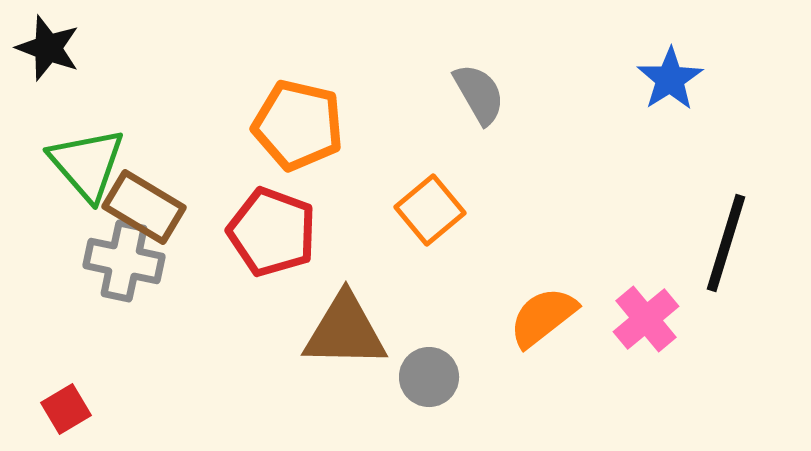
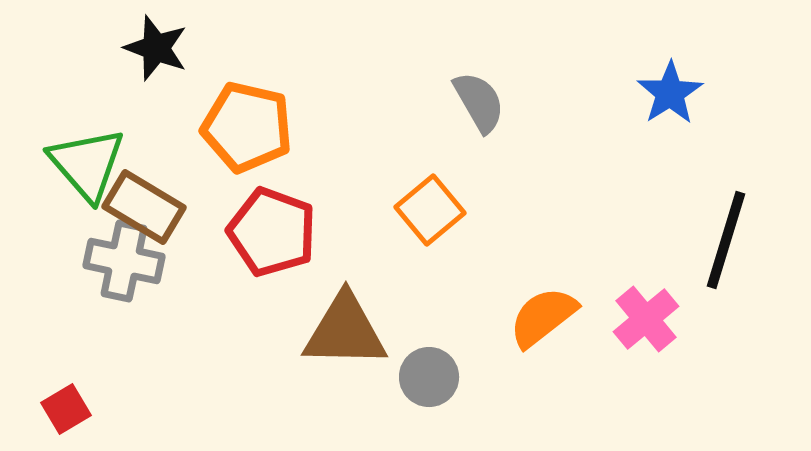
black star: moved 108 px right
blue star: moved 14 px down
gray semicircle: moved 8 px down
orange pentagon: moved 51 px left, 2 px down
black line: moved 3 px up
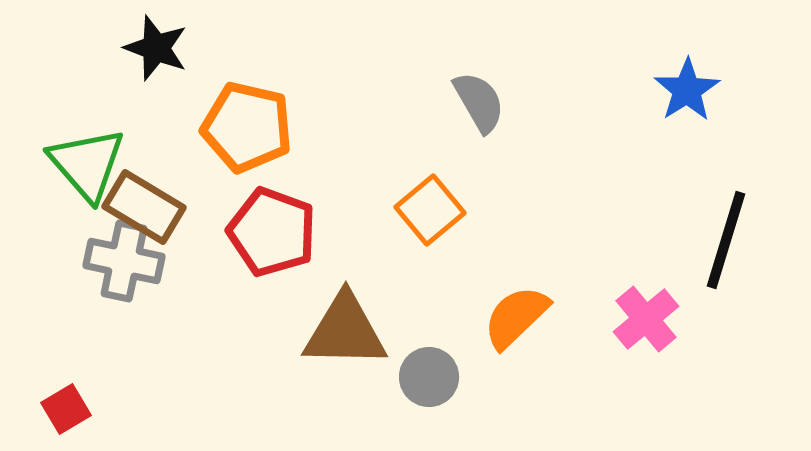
blue star: moved 17 px right, 3 px up
orange semicircle: moved 27 px left; rotated 6 degrees counterclockwise
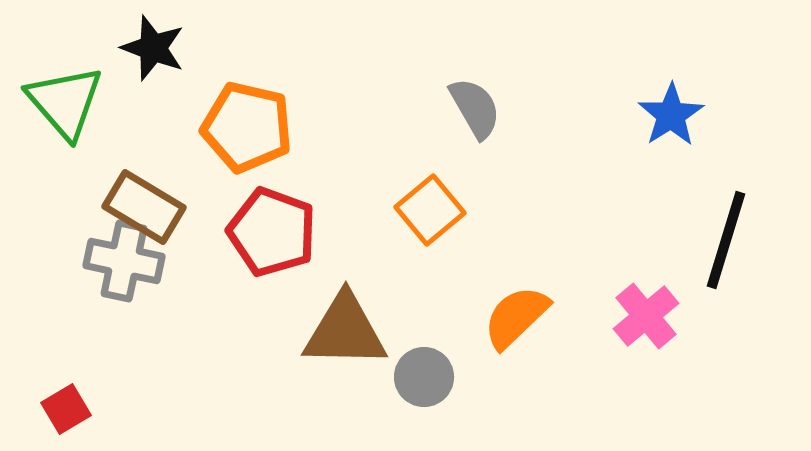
black star: moved 3 px left
blue star: moved 16 px left, 25 px down
gray semicircle: moved 4 px left, 6 px down
green triangle: moved 22 px left, 62 px up
pink cross: moved 3 px up
gray circle: moved 5 px left
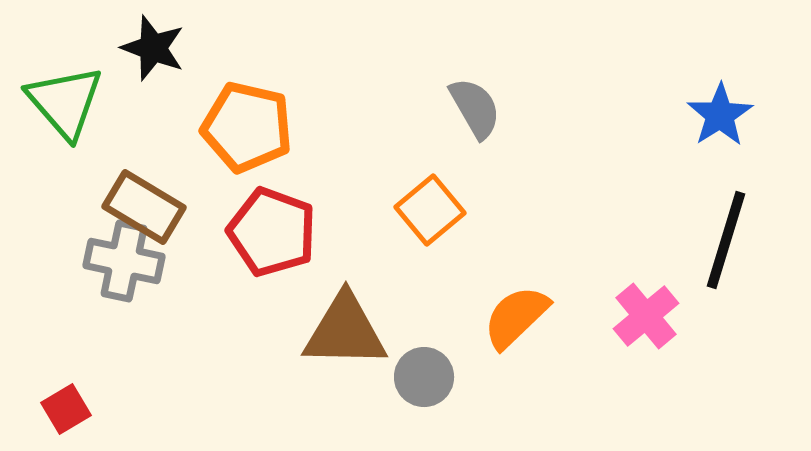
blue star: moved 49 px right
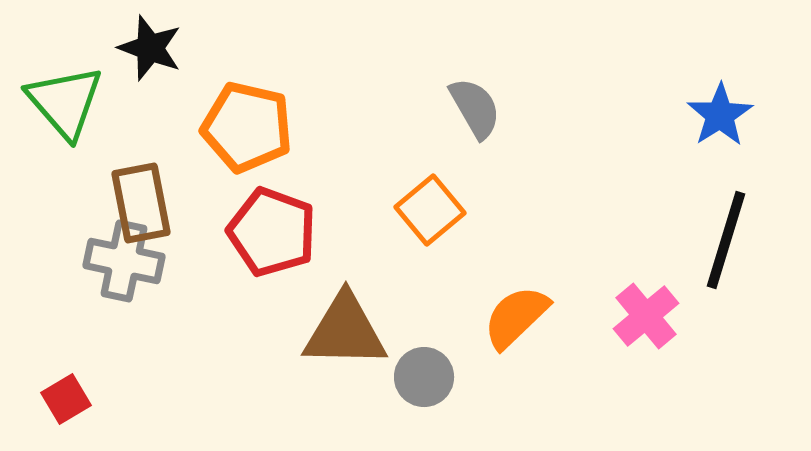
black star: moved 3 px left
brown rectangle: moved 3 px left, 4 px up; rotated 48 degrees clockwise
red square: moved 10 px up
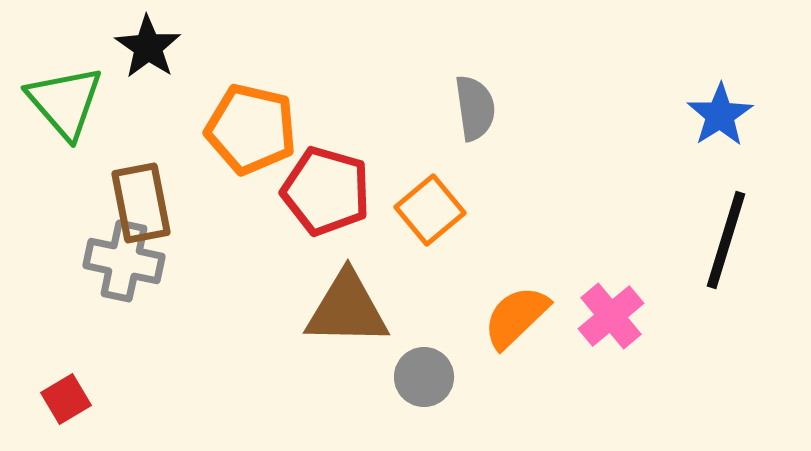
black star: moved 2 px left, 1 px up; rotated 14 degrees clockwise
gray semicircle: rotated 22 degrees clockwise
orange pentagon: moved 4 px right, 2 px down
red pentagon: moved 54 px right, 41 px up; rotated 4 degrees counterclockwise
pink cross: moved 35 px left
brown triangle: moved 2 px right, 22 px up
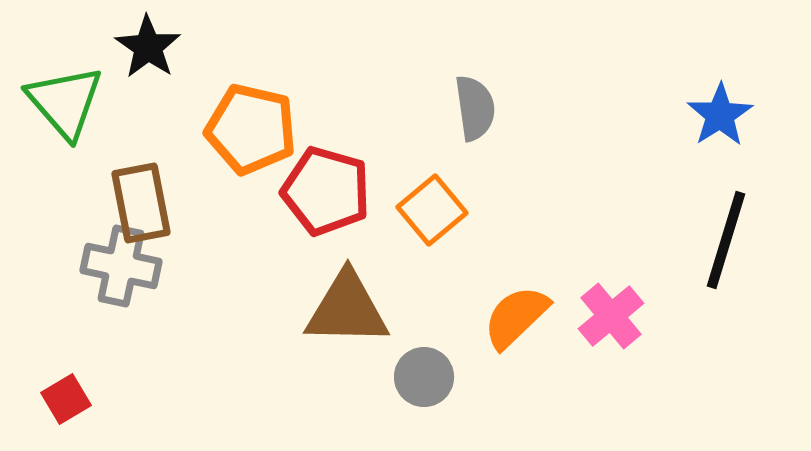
orange square: moved 2 px right
gray cross: moved 3 px left, 5 px down
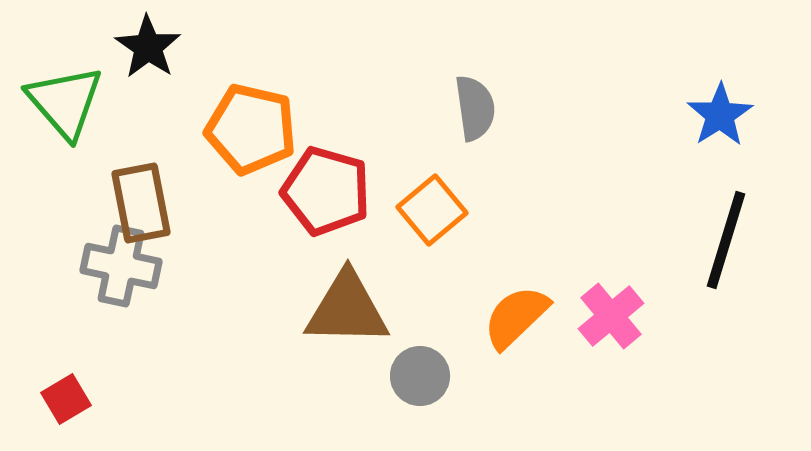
gray circle: moved 4 px left, 1 px up
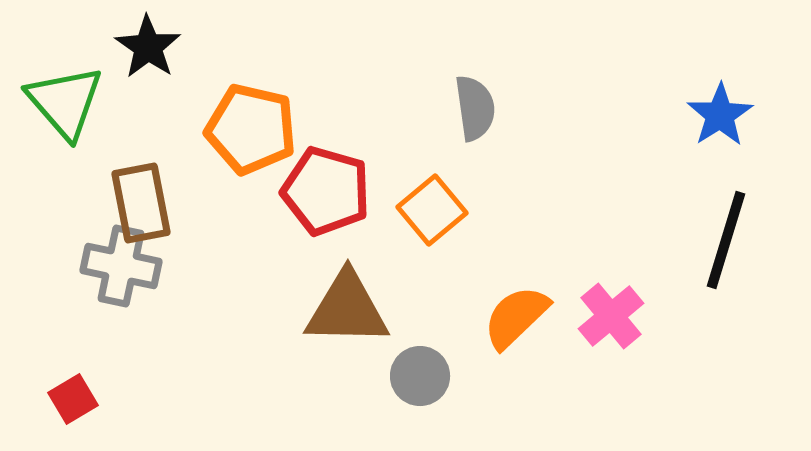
red square: moved 7 px right
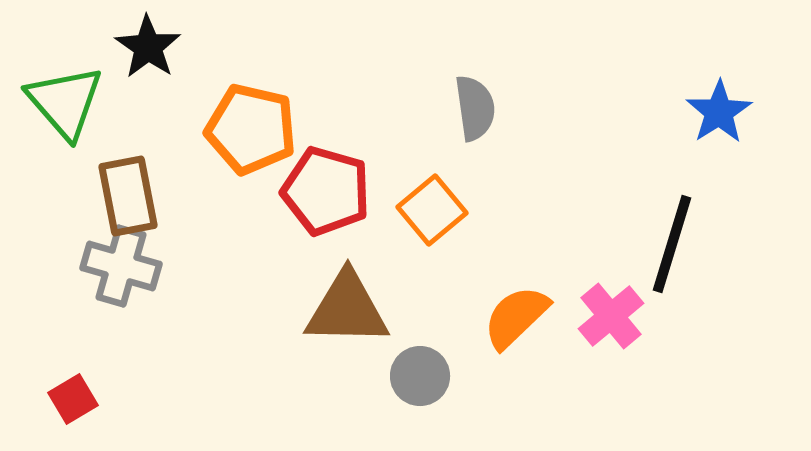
blue star: moved 1 px left, 3 px up
brown rectangle: moved 13 px left, 7 px up
black line: moved 54 px left, 4 px down
gray cross: rotated 4 degrees clockwise
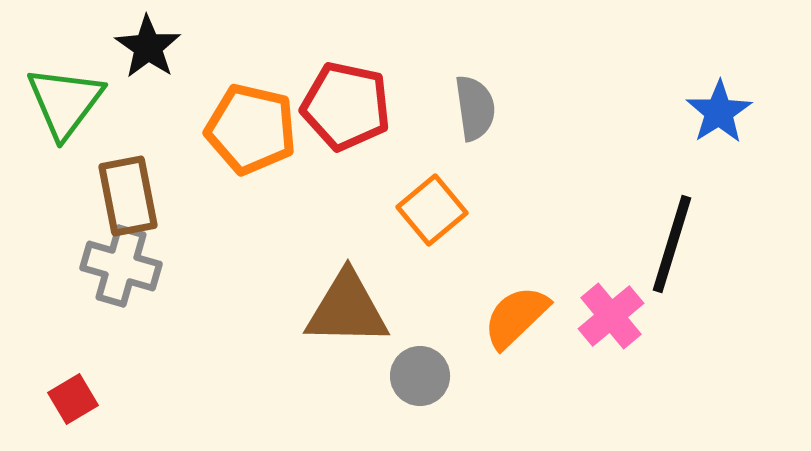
green triangle: rotated 18 degrees clockwise
red pentagon: moved 20 px right, 85 px up; rotated 4 degrees counterclockwise
